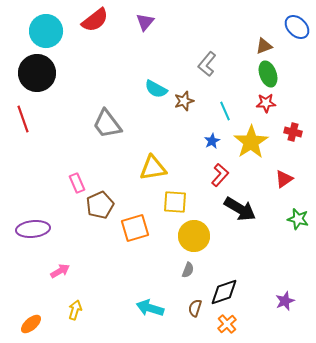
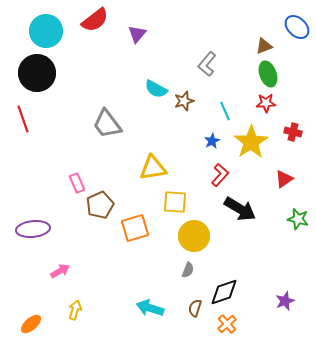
purple triangle: moved 8 px left, 12 px down
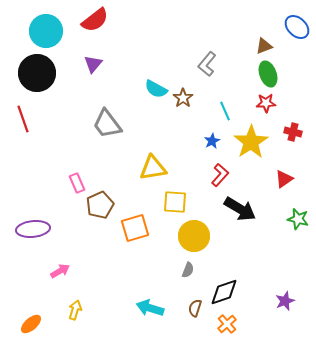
purple triangle: moved 44 px left, 30 px down
brown star: moved 1 px left, 3 px up; rotated 18 degrees counterclockwise
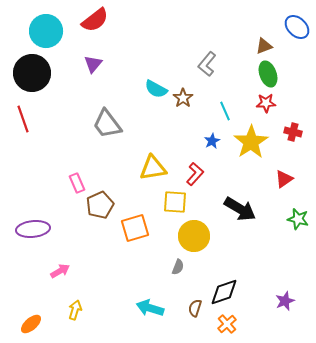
black circle: moved 5 px left
red L-shape: moved 25 px left, 1 px up
gray semicircle: moved 10 px left, 3 px up
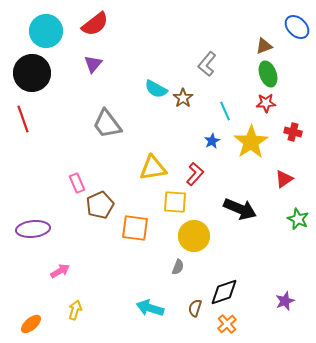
red semicircle: moved 4 px down
black arrow: rotated 8 degrees counterclockwise
green star: rotated 10 degrees clockwise
orange square: rotated 24 degrees clockwise
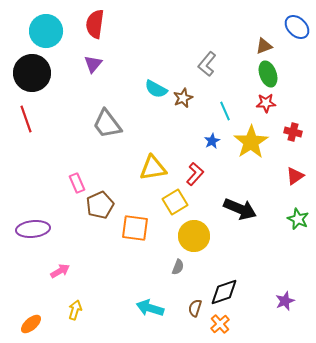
red semicircle: rotated 136 degrees clockwise
brown star: rotated 12 degrees clockwise
red line: moved 3 px right
red triangle: moved 11 px right, 3 px up
yellow square: rotated 35 degrees counterclockwise
orange cross: moved 7 px left
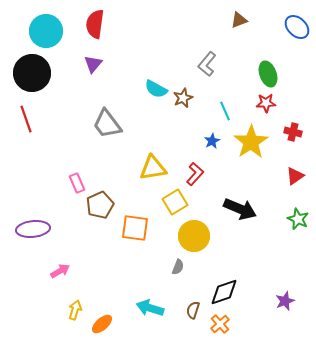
brown triangle: moved 25 px left, 26 px up
brown semicircle: moved 2 px left, 2 px down
orange ellipse: moved 71 px right
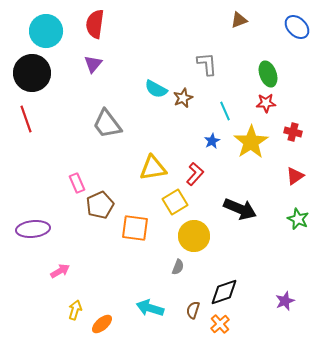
gray L-shape: rotated 135 degrees clockwise
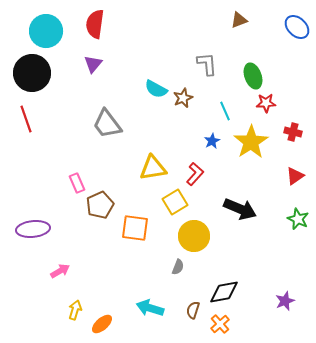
green ellipse: moved 15 px left, 2 px down
black diamond: rotated 8 degrees clockwise
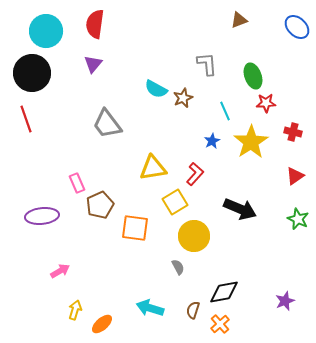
purple ellipse: moved 9 px right, 13 px up
gray semicircle: rotated 49 degrees counterclockwise
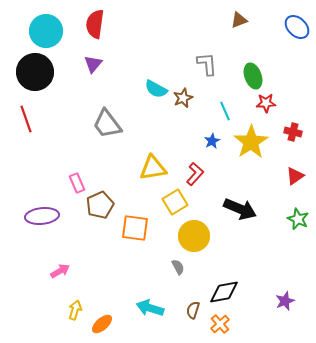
black circle: moved 3 px right, 1 px up
